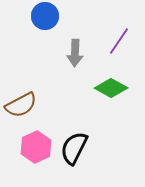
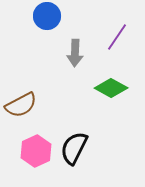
blue circle: moved 2 px right
purple line: moved 2 px left, 4 px up
pink hexagon: moved 4 px down
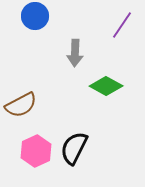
blue circle: moved 12 px left
purple line: moved 5 px right, 12 px up
green diamond: moved 5 px left, 2 px up
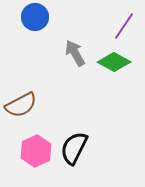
blue circle: moved 1 px down
purple line: moved 2 px right, 1 px down
gray arrow: rotated 148 degrees clockwise
green diamond: moved 8 px right, 24 px up
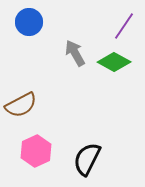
blue circle: moved 6 px left, 5 px down
black semicircle: moved 13 px right, 11 px down
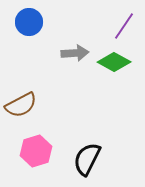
gray arrow: rotated 116 degrees clockwise
pink hexagon: rotated 8 degrees clockwise
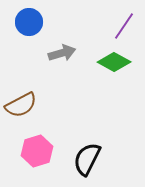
gray arrow: moved 13 px left; rotated 12 degrees counterclockwise
pink hexagon: moved 1 px right
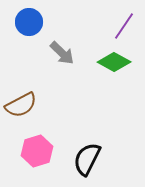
gray arrow: rotated 60 degrees clockwise
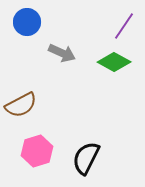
blue circle: moved 2 px left
gray arrow: rotated 20 degrees counterclockwise
black semicircle: moved 1 px left, 1 px up
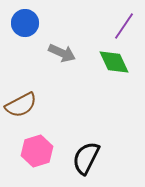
blue circle: moved 2 px left, 1 px down
green diamond: rotated 36 degrees clockwise
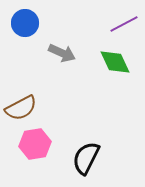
purple line: moved 2 px up; rotated 28 degrees clockwise
green diamond: moved 1 px right
brown semicircle: moved 3 px down
pink hexagon: moved 2 px left, 7 px up; rotated 8 degrees clockwise
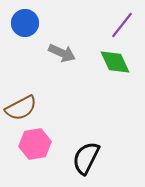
purple line: moved 2 px left, 1 px down; rotated 24 degrees counterclockwise
